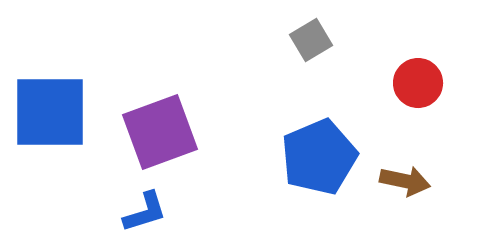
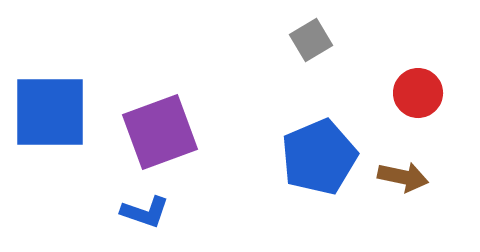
red circle: moved 10 px down
brown arrow: moved 2 px left, 4 px up
blue L-shape: rotated 36 degrees clockwise
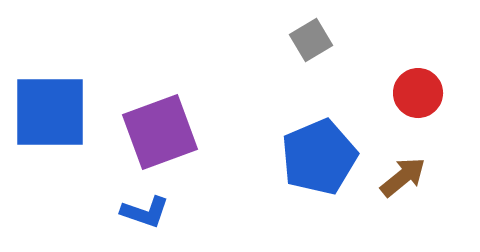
brown arrow: rotated 51 degrees counterclockwise
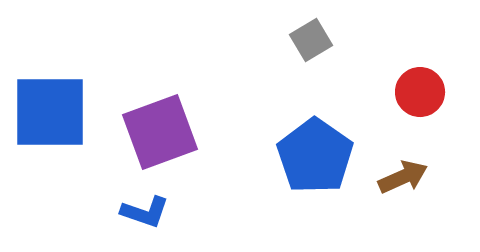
red circle: moved 2 px right, 1 px up
blue pentagon: moved 4 px left, 1 px up; rotated 14 degrees counterclockwise
brown arrow: rotated 15 degrees clockwise
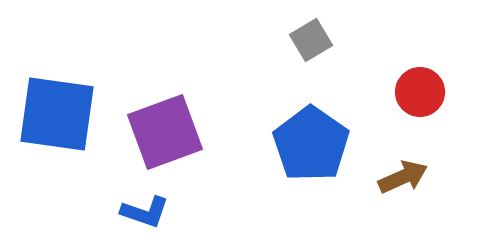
blue square: moved 7 px right, 2 px down; rotated 8 degrees clockwise
purple square: moved 5 px right
blue pentagon: moved 4 px left, 12 px up
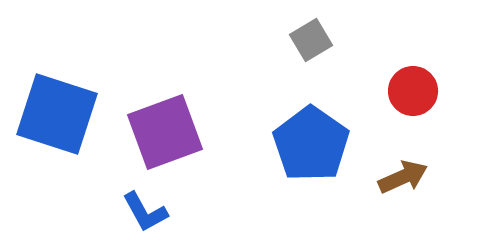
red circle: moved 7 px left, 1 px up
blue square: rotated 10 degrees clockwise
blue L-shape: rotated 42 degrees clockwise
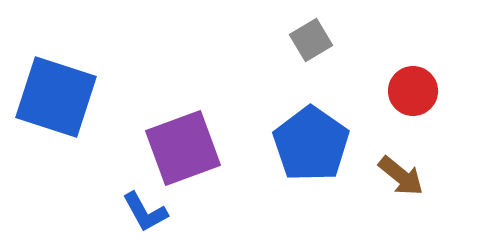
blue square: moved 1 px left, 17 px up
purple square: moved 18 px right, 16 px down
brown arrow: moved 2 px left, 1 px up; rotated 63 degrees clockwise
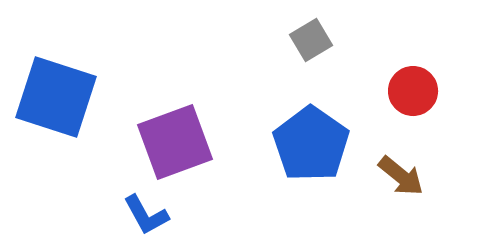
purple square: moved 8 px left, 6 px up
blue L-shape: moved 1 px right, 3 px down
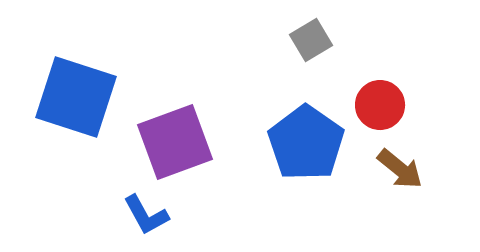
red circle: moved 33 px left, 14 px down
blue square: moved 20 px right
blue pentagon: moved 5 px left, 1 px up
brown arrow: moved 1 px left, 7 px up
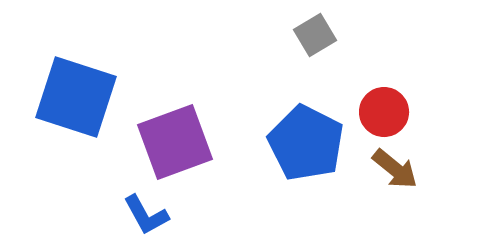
gray square: moved 4 px right, 5 px up
red circle: moved 4 px right, 7 px down
blue pentagon: rotated 8 degrees counterclockwise
brown arrow: moved 5 px left
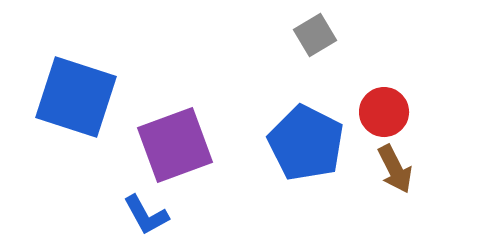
purple square: moved 3 px down
brown arrow: rotated 24 degrees clockwise
